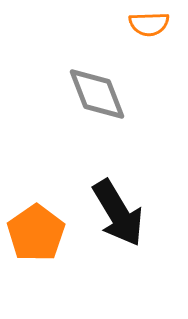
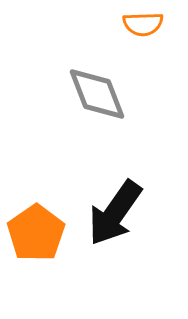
orange semicircle: moved 6 px left
black arrow: moved 3 px left; rotated 66 degrees clockwise
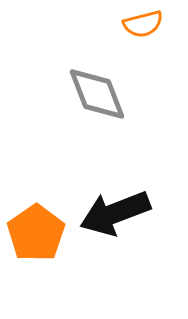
orange semicircle: rotated 12 degrees counterclockwise
black arrow: rotated 34 degrees clockwise
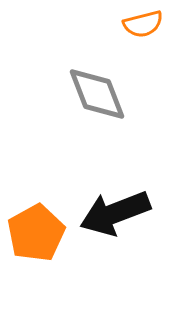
orange pentagon: rotated 6 degrees clockwise
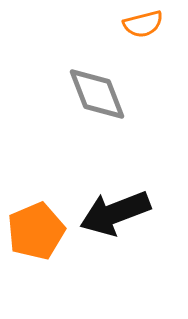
orange pentagon: moved 2 px up; rotated 6 degrees clockwise
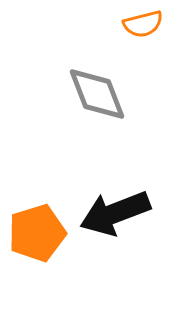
orange pentagon: moved 1 px right, 2 px down; rotated 6 degrees clockwise
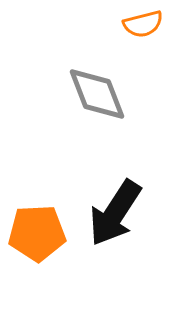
black arrow: rotated 36 degrees counterclockwise
orange pentagon: rotated 14 degrees clockwise
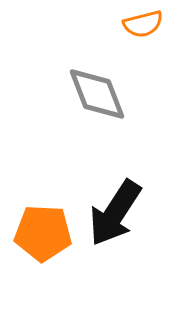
orange pentagon: moved 6 px right; rotated 6 degrees clockwise
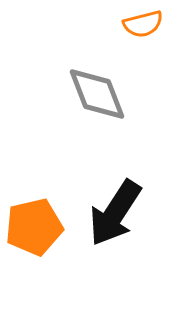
orange pentagon: moved 9 px left, 6 px up; rotated 16 degrees counterclockwise
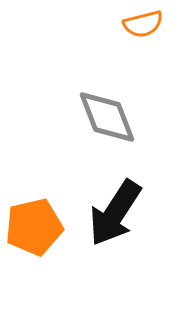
gray diamond: moved 10 px right, 23 px down
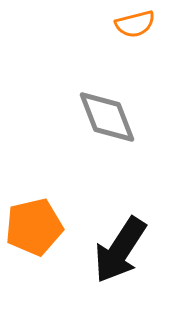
orange semicircle: moved 8 px left
black arrow: moved 5 px right, 37 px down
